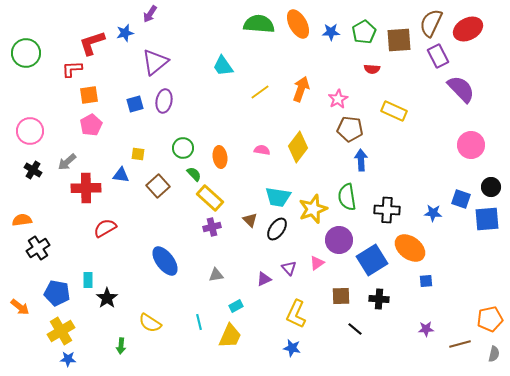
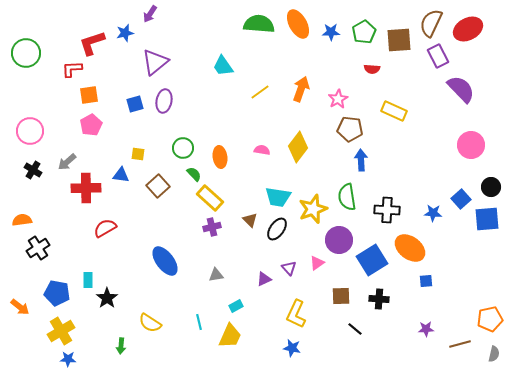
blue square at (461, 199): rotated 30 degrees clockwise
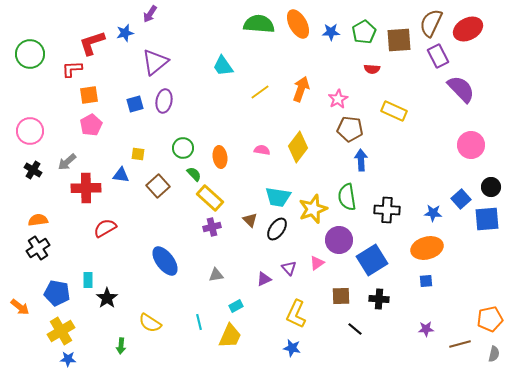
green circle at (26, 53): moved 4 px right, 1 px down
orange semicircle at (22, 220): moved 16 px right
orange ellipse at (410, 248): moved 17 px right; rotated 52 degrees counterclockwise
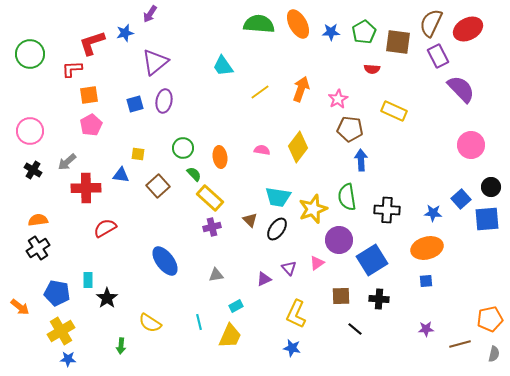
brown square at (399, 40): moved 1 px left, 2 px down; rotated 12 degrees clockwise
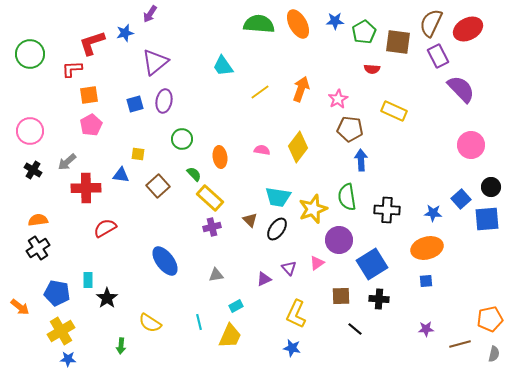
blue star at (331, 32): moved 4 px right, 11 px up
green circle at (183, 148): moved 1 px left, 9 px up
blue square at (372, 260): moved 4 px down
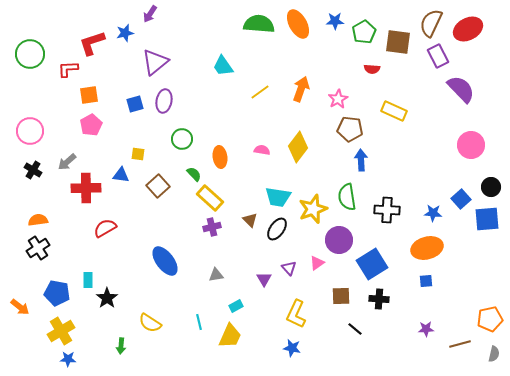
red L-shape at (72, 69): moved 4 px left
purple triangle at (264, 279): rotated 35 degrees counterclockwise
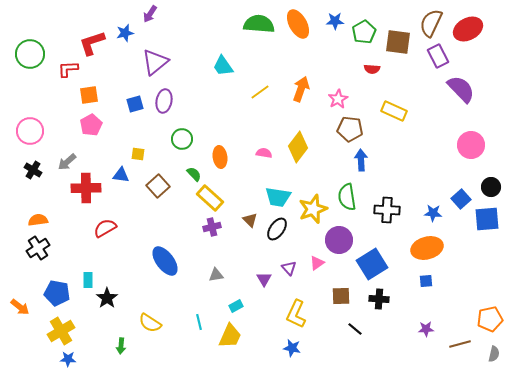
pink semicircle at (262, 150): moved 2 px right, 3 px down
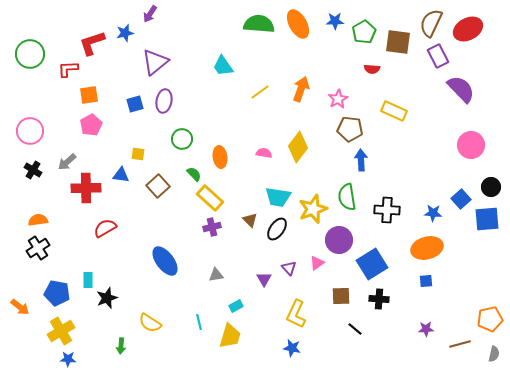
black star at (107, 298): rotated 15 degrees clockwise
yellow trapezoid at (230, 336): rotated 8 degrees counterclockwise
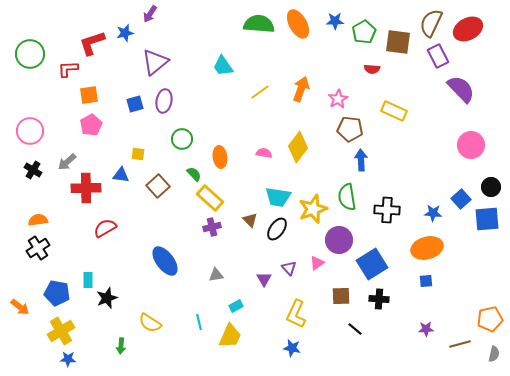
yellow trapezoid at (230, 336): rotated 8 degrees clockwise
